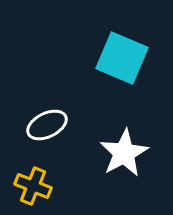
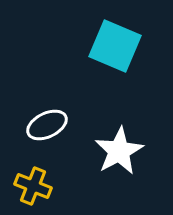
cyan square: moved 7 px left, 12 px up
white star: moved 5 px left, 2 px up
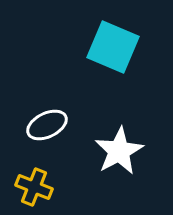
cyan square: moved 2 px left, 1 px down
yellow cross: moved 1 px right, 1 px down
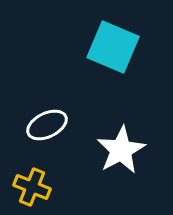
white star: moved 2 px right, 1 px up
yellow cross: moved 2 px left
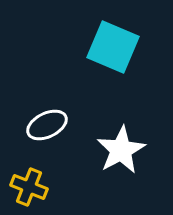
yellow cross: moved 3 px left
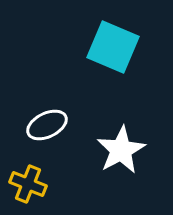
yellow cross: moved 1 px left, 3 px up
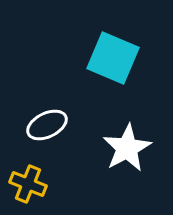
cyan square: moved 11 px down
white star: moved 6 px right, 2 px up
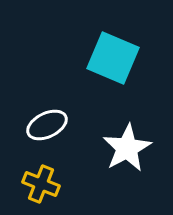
yellow cross: moved 13 px right
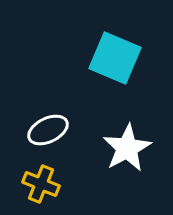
cyan square: moved 2 px right
white ellipse: moved 1 px right, 5 px down
